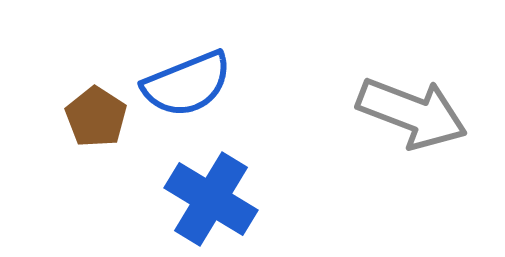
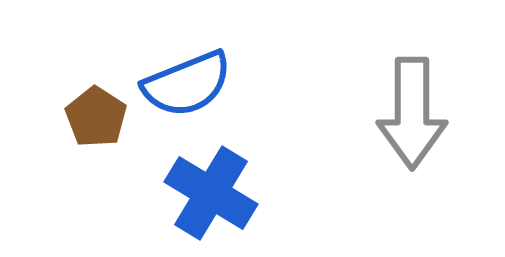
gray arrow: rotated 69 degrees clockwise
blue cross: moved 6 px up
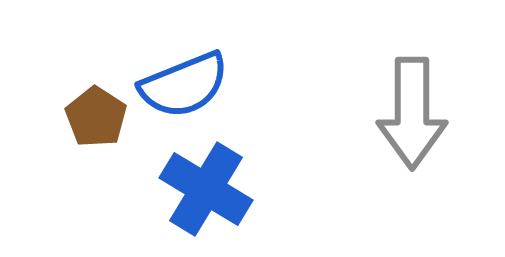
blue semicircle: moved 3 px left, 1 px down
blue cross: moved 5 px left, 4 px up
